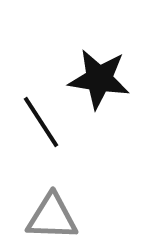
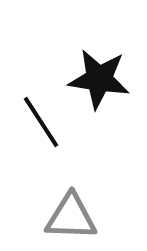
gray triangle: moved 19 px right
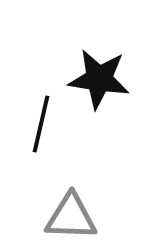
black line: moved 2 px down; rotated 46 degrees clockwise
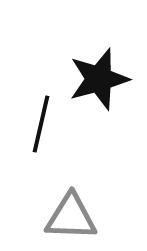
black star: rotated 24 degrees counterclockwise
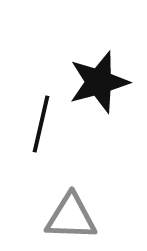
black star: moved 3 px down
